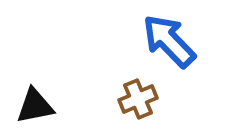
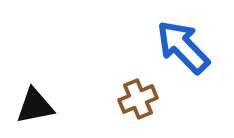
blue arrow: moved 14 px right, 6 px down
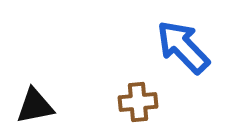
brown cross: moved 3 px down; rotated 18 degrees clockwise
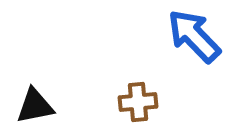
blue arrow: moved 11 px right, 11 px up
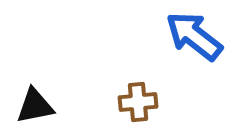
blue arrow: rotated 8 degrees counterclockwise
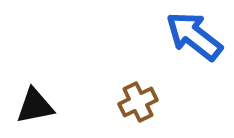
brown cross: rotated 21 degrees counterclockwise
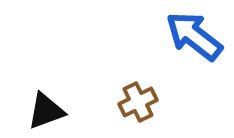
black triangle: moved 11 px right, 5 px down; rotated 9 degrees counterclockwise
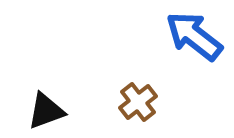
brown cross: rotated 12 degrees counterclockwise
